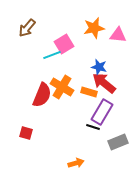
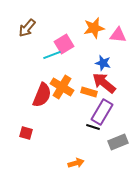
blue star: moved 4 px right, 4 px up
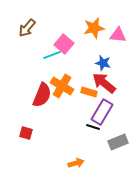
pink square: rotated 18 degrees counterclockwise
orange cross: moved 1 px up
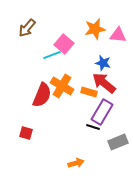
orange star: moved 1 px right, 1 px down
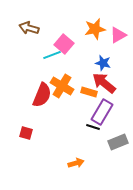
brown arrow: moved 2 px right; rotated 66 degrees clockwise
pink triangle: rotated 36 degrees counterclockwise
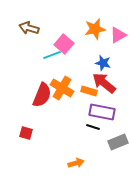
orange cross: moved 2 px down
orange rectangle: moved 1 px up
purple rectangle: rotated 70 degrees clockwise
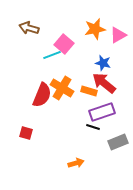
purple rectangle: rotated 30 degrees counterclockwise
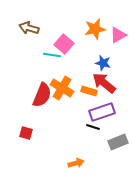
cyan line: rotated 30 degrees clockwise
